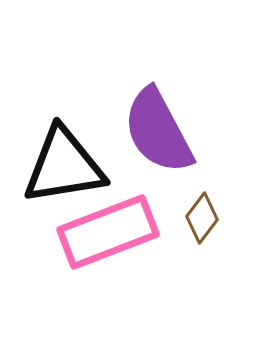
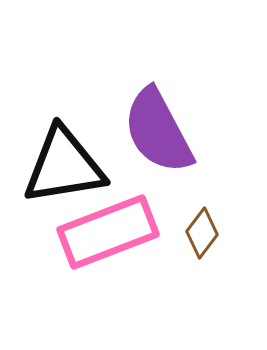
brown diamond: moved 15 px down
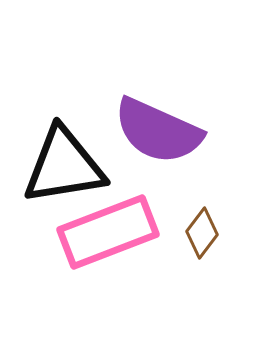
purple semicircle: rotated 38 degrees counterclockwise
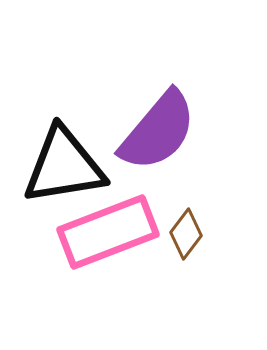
purple semicircle: rotated 74 degrees counterclockwise
brown diamond: moved 16 px left, 1 px down
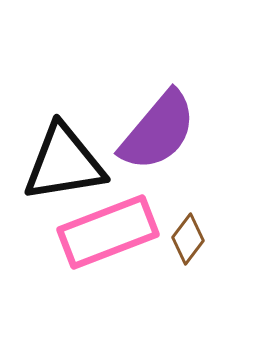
black triangle: moved 3 px up
brown diamond: moved 2 px right, 5 px down
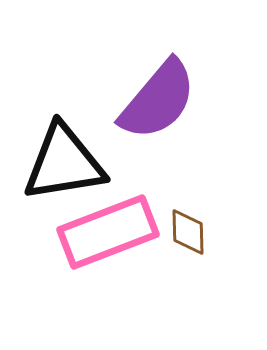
purple semicircle: moved 31 px up
brown diamond: moved 7 px up; rotated 39 degrees counterclockwise
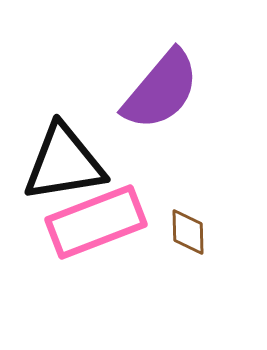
purple semicircle: moved 3 px right, 10 px up
pink rectangle: moved 12 px left, 10 px up
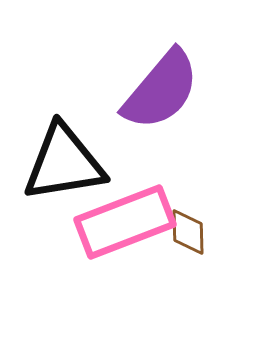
pink rectangle: moved 29 px right
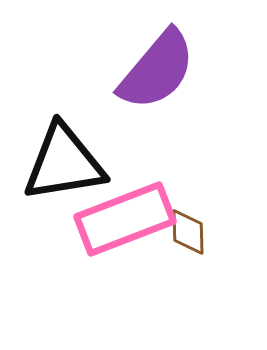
purple semicircle: moved 4 px left, 20 px up
pink rectangle: moved 3 px up
